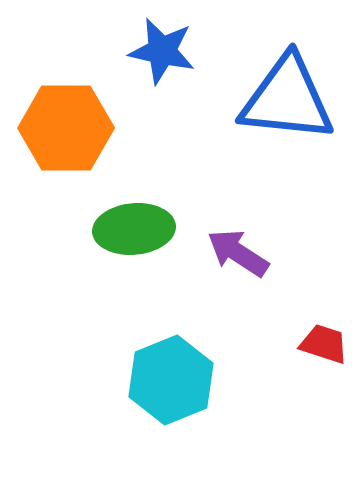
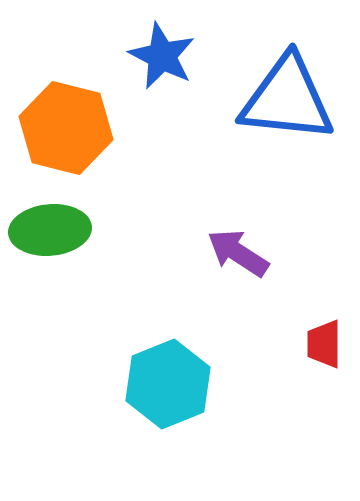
blue star: moved 5 px down; rotated 14 degrees clockwise
orange hexagon: rotated 14 degrees clockwise
green ellipse: moved 84 px left, 1 px down
red trapezoid: rotated 108 degrees counterclockwise
cyan hexagon: moved 3 px left, 4 px down
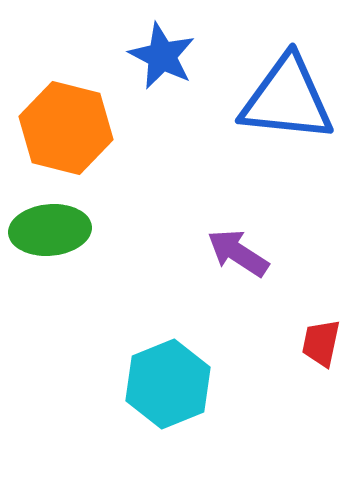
red trapezoid: moved 3 px left, 1 px up; rotated 12 degrees clockwise
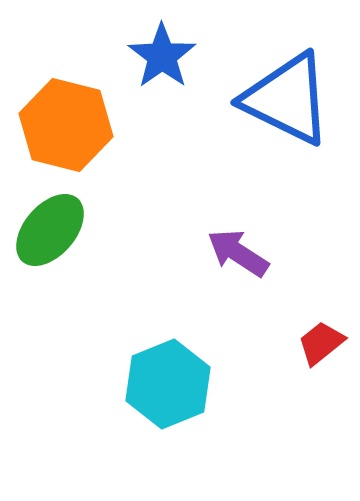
blue star: rotated 10 degrees clockwise
blue triangle: rotated 20 degrees clockwise
orange hexagon: moved 3 px up
green ellipse: rotated 44 degrees counterclockwise
red trapezoid: rotated 39 degrees clockwise
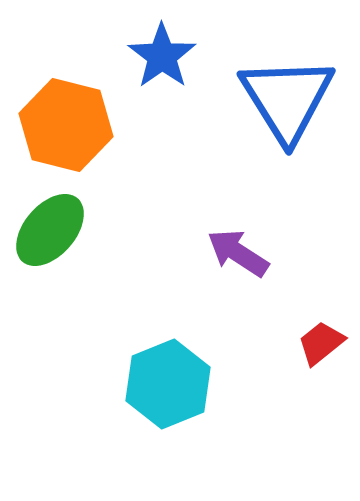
blue triangle: rotated 32 degrees clockwise
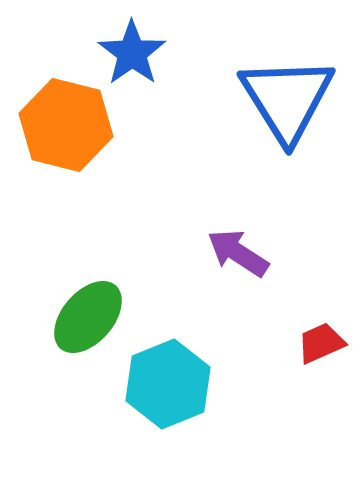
blue star: moved 30 px left, 3 px up
green ellipse: moved 38 px right, 87 px down
red trapezoid: rotated 15 degrees clockwise
